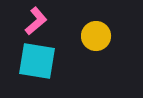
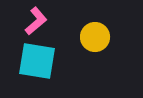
yellow circle: moved 1 px left, 1 px down
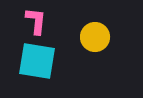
pink L-shape: rotated 44 degrees counterclockwise
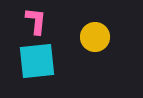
cyan square: rotated 15 degrees counterclockwise
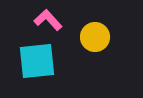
pink L-shape: moved 12 px right, 1 px up; rotated 48 degrees counterclockwise
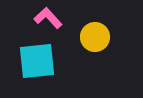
pink L-shape: moved 2 px up
